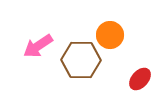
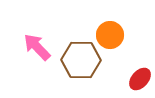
pink arrow: moved 1 px left, 1 px down; rotated 80 degrees clockwise
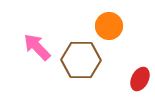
orange circle: moved 1 px left, 9 px up
red ellipse: rotated 15 degrees counterclockwise
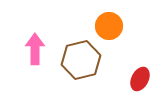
pink arrow: moved 2 px left, 2 px down; rotated 44 degrees clockwise
brown hexagon: rotated 15 degrees counterclockwise
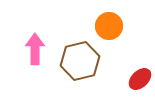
brown hexagon: moved 1 px left, 1 px down
red ellipse: rotated 20 degrees clockwise
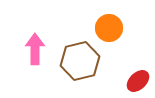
orange circle: moved 2 px down
red ellipse: moved 2 px left, 2 px down
